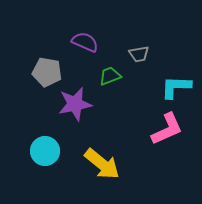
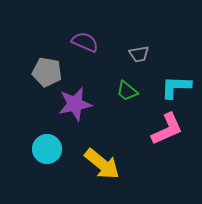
green trapezoid: moved 17 px right, 15 px down; rotated 120 degrees counterclockwise
cyan circle: moved 2 px right, 2 px up
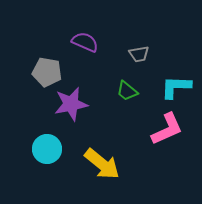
purple star: moved 4 px left
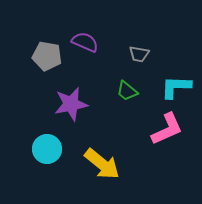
gray trapezoid: rotated 20 degrees clockwise
gray pentagon: moved 16 px up
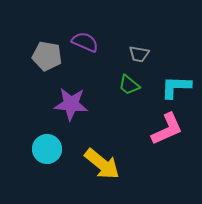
green trapezoid: moved 2 px right, 6 px up
purple star: rotated 16 degrees clockwise
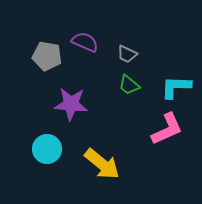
gray trapezoid: moved 12 px left; rotated 15 degrees clockwise
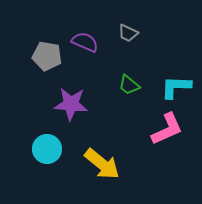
gray trapezoid: moved 1 px right, 21 px up
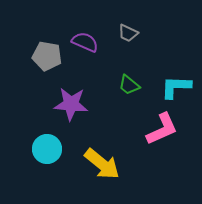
pink L-shape: moved 5 px left
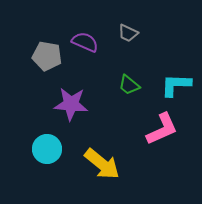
cyan L-shape: moved 2 px up
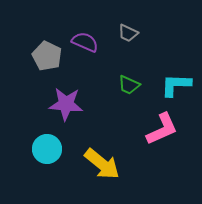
gray pentagon: rotated 16 degrees clockwise
green trapezoid: rotated 15 degrees counterclockwise
purple star: moved 5 px left
